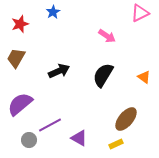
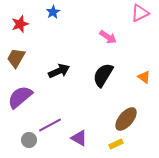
pink arrow: moved 1 px right, 1 px down
purple semicircle: moved 7 px up
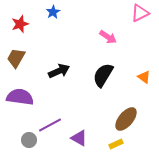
purple semicircle: rotated 48 degrees clockwise
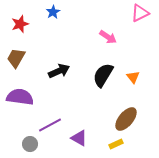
orange triangle: moved 11 px left; rotated 16 degrees clockwise
gray circle: moved 1 px right, 4 px down
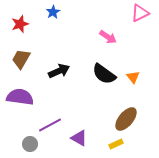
brown trapezoid: moved 5 px right, 1 px down
black semicircle: moved 1 px right, 1 px up; rotated 85 degrees counterclockwise
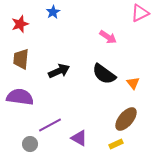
brown trapezoid: rotated 25 degrees counterclockwise
orange triangle: moved 6 px down
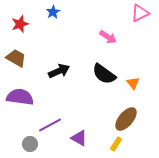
brown trapezoid: moved 5 px left, 1 px up; rotated 115 degrees clockwise
yellow rectangle: rotated 32 degrees counterclockwise
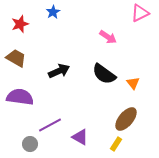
purple triangle: moved 1 px right, 1 px up
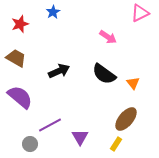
purple semicircle: rotated 32 degrees clockwise
purple triangle: rotated 30 degrees clockwise
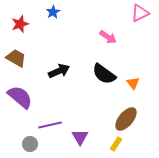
purple line: rotated 15 degrees clockwise
